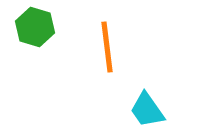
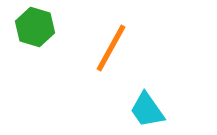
orange line: moved 4 px right, 1 px down; rotated 36 degrees clockwise
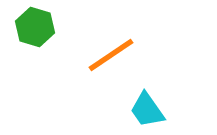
orange line: moved 7 px down; rotated 27 degrees clockwise
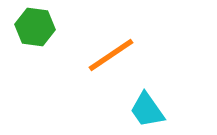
green hexagon: rotated 9 degrees counterclockwise
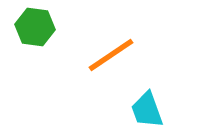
cyan trapezoid: rotated 15 degrees clockwise
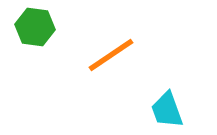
cyan trapezoid: moved 20 px right
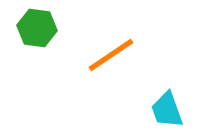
green hexagon: moved 2 px right, 1 px down
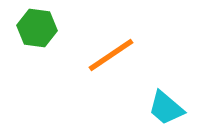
cyan trapezoid: moved 1 px left, 2 px up; rotated 30 degrees counterclockwise
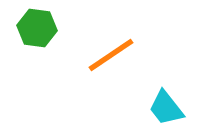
cyan trapezoid: rotated 12 degrees clockwise
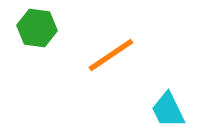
cyan trapezoid: moved 2 px right, 2 px down; rotated 12 degrees clockwise
